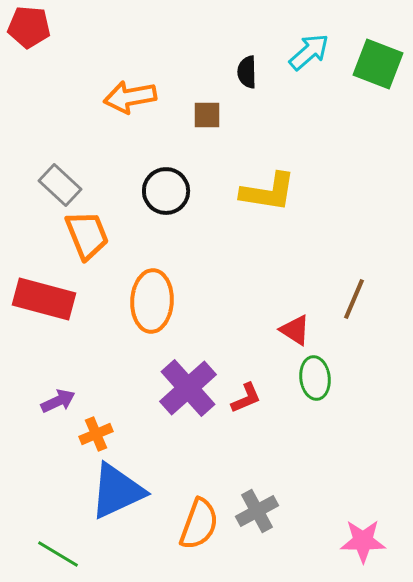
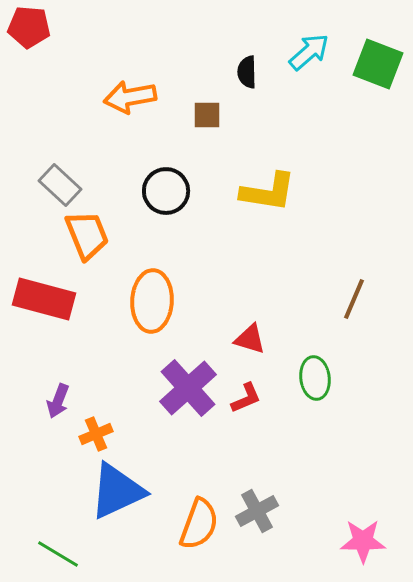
red triangle: moved 45 px left, 9 px down; rotated 16 degrees counterclockwise
purple arrow: rotated 136 degrees clockwise
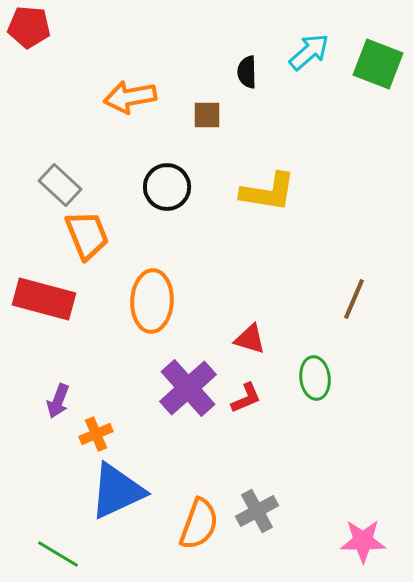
black circle: moved 1 px right, 4 px up
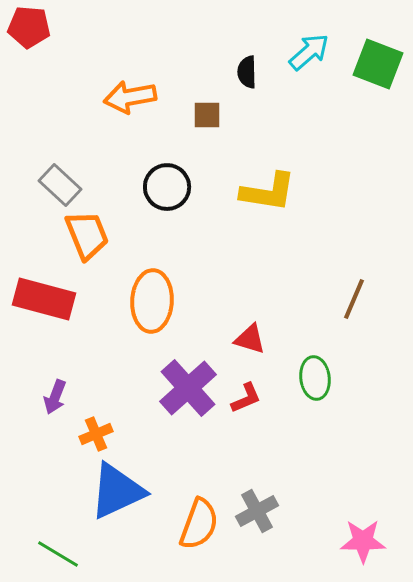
purple arrow: moved 3 px left, 4 px up
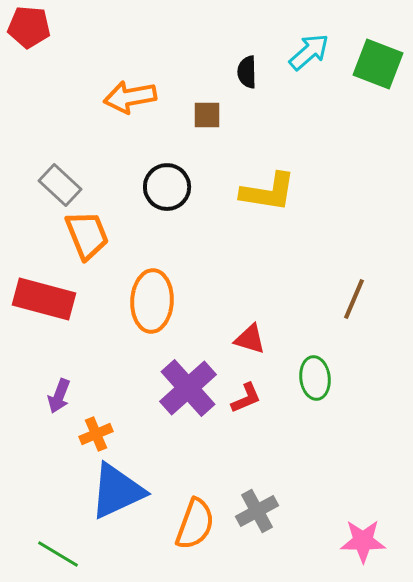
purple arrow: moved 4 px right, 1 px up
orange semicircle: moved 4 px left
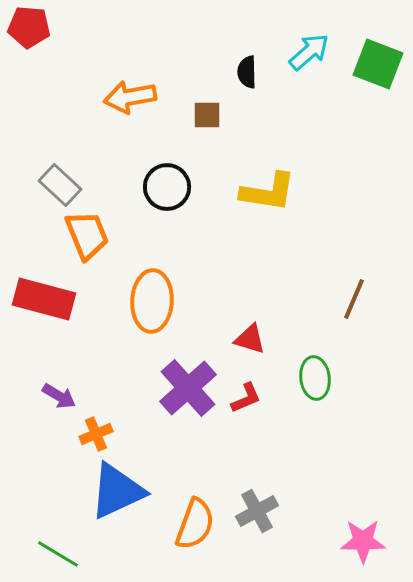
purple arrow: rotated 80 degrees counterclockwise
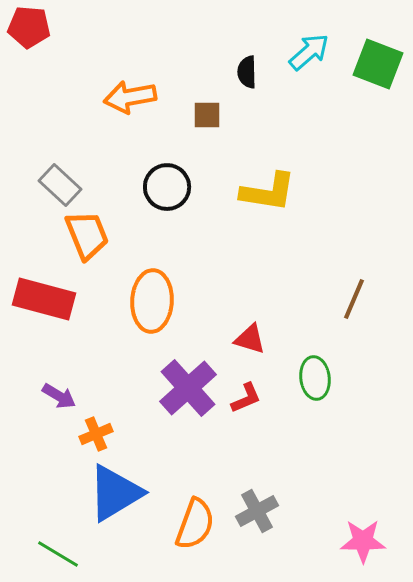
blue triangle: moved 2 px left, 2 px down; rotated 6 degrees counterclockwise
